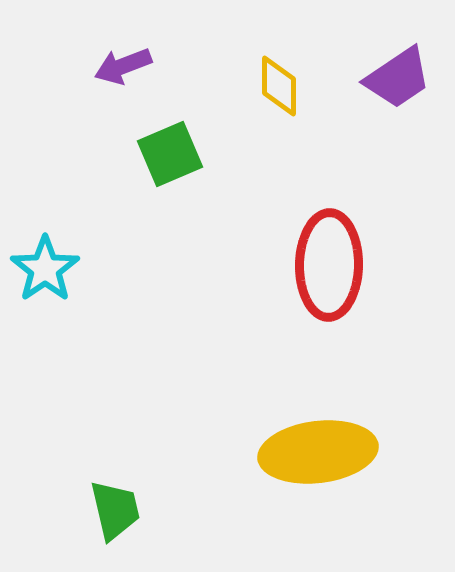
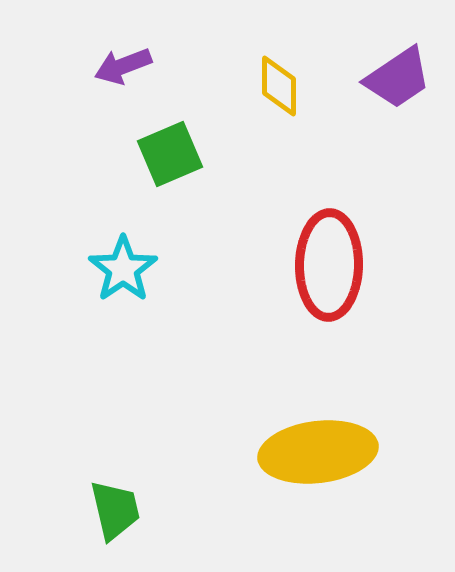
cyan star: moved 78 px right
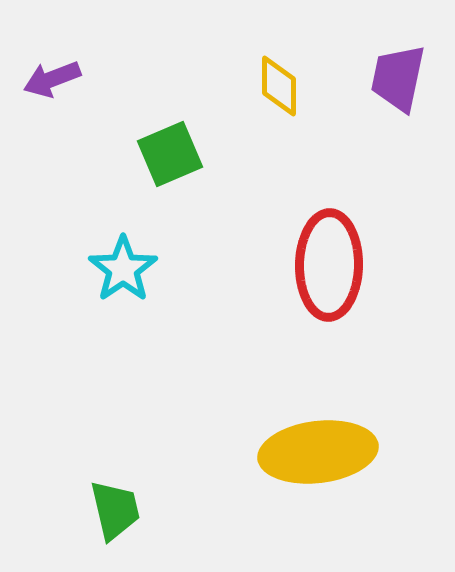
purple arrow: moved 71 px left, 13 px down
purple trapezoid: rotated 136 degrees clockwise
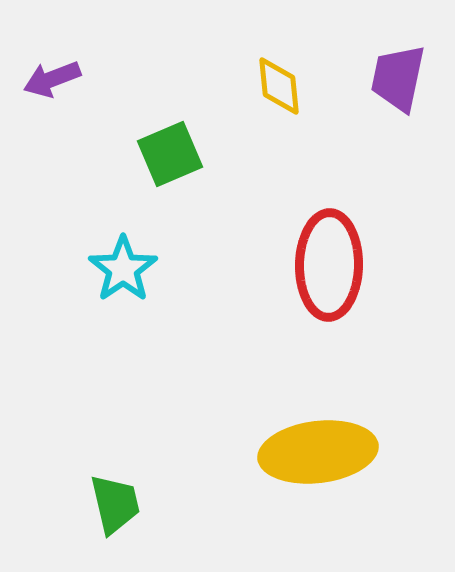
yellow diamond: rotated 6 degrees counterclockwise
green trapezoid: moved 6 px up
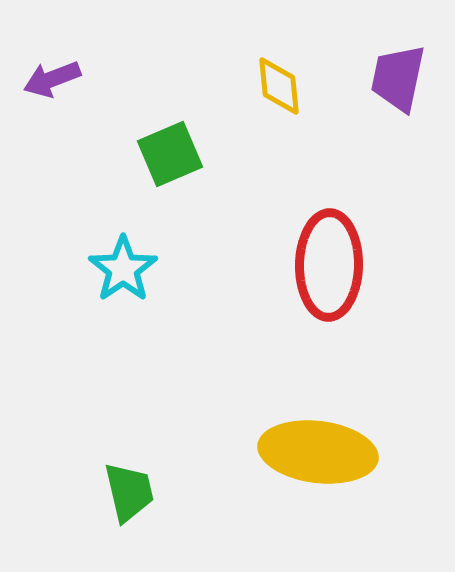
yellow ellipse: rotated 14 degrees clockwise
green trapezoid: moved 14 px right, 12 px up
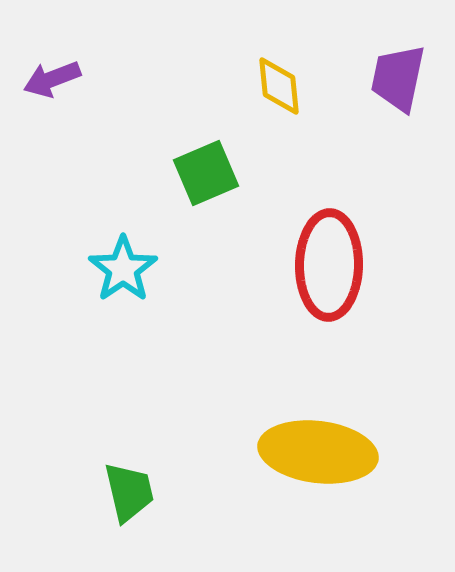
green square: moved 36 px right, 19 px down
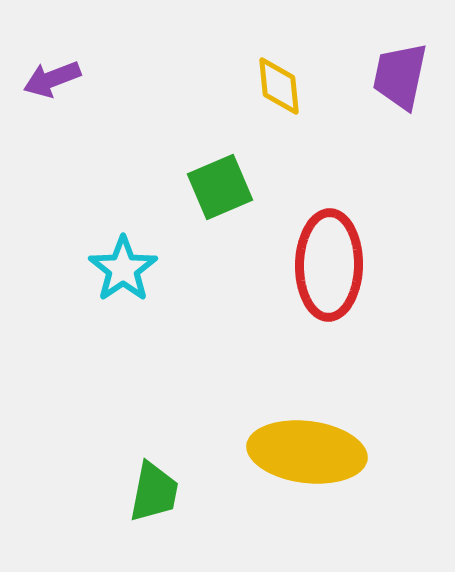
purple trapezoid: moved 2 px right, 2 px up
green square: moved 14 px right, 14 px down
yellow ellipse: moved 11 px left
green trapezoid: moved 25 px right; rotated 24 degrees clockwise
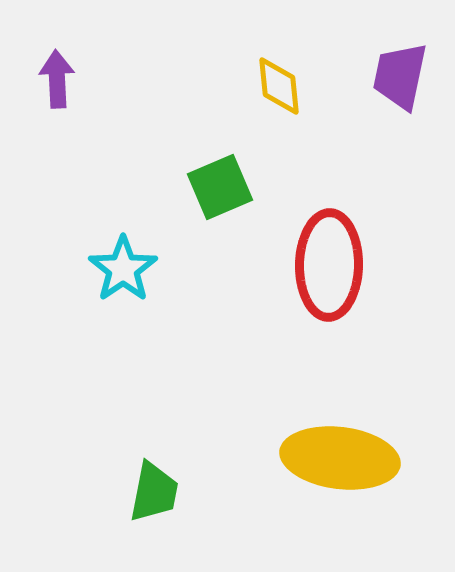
purple arrow: moved 5 px right; rotated 108 degrees clockwise
yellow ellipse: moved 33 px right, 6 px down
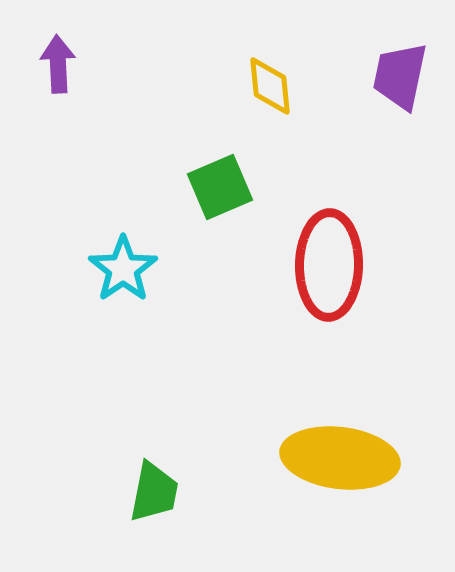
purple arrow: moved 1 px right, 15 px up
yellow diamond: moved 9 px left
